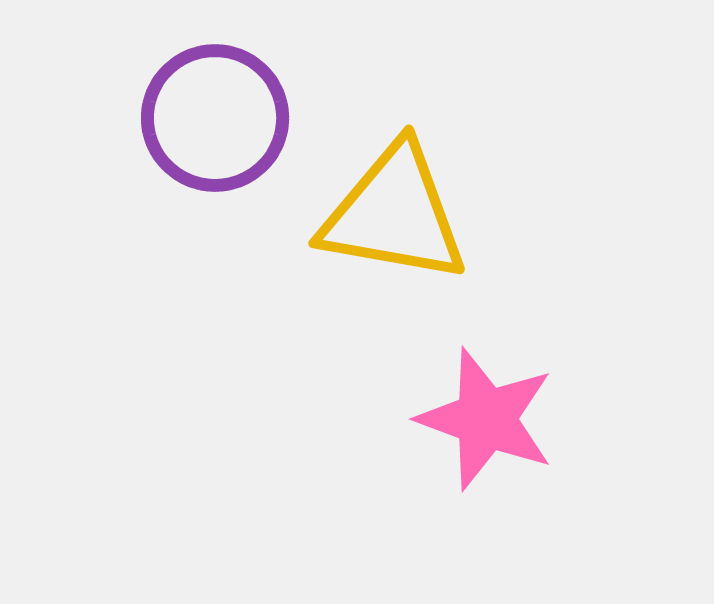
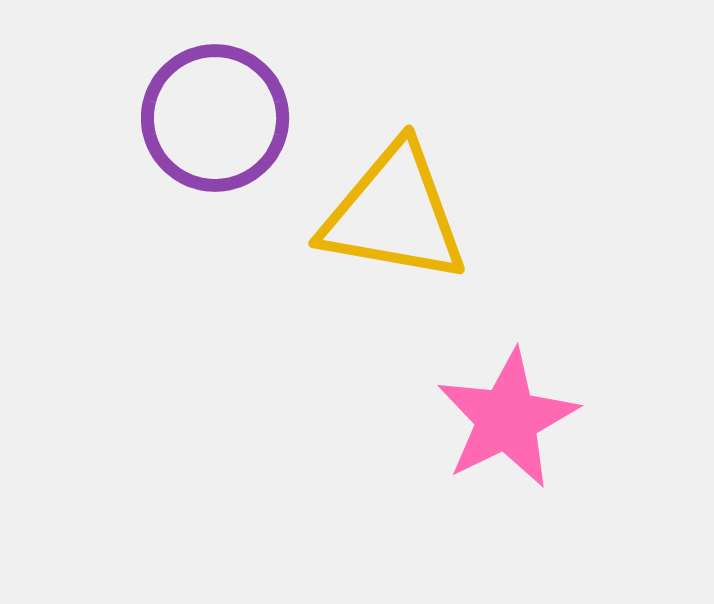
pink star: moved 21 px right; rotated 26 degrees clockwise
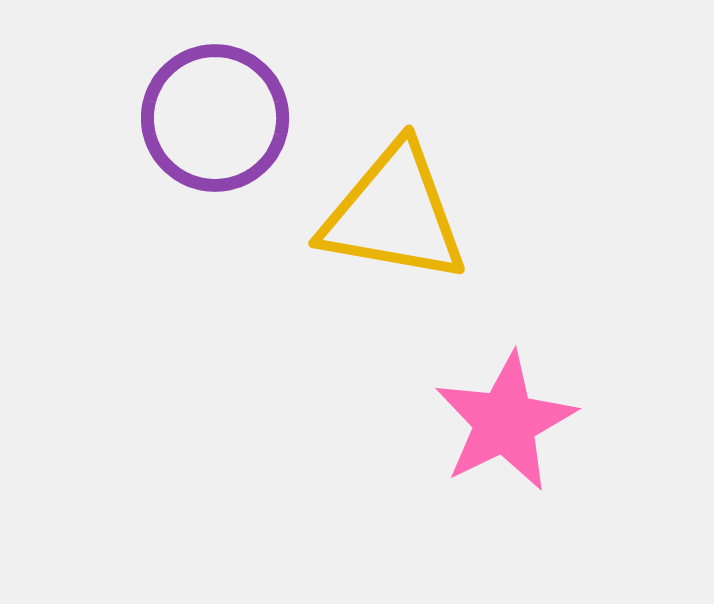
pink star: moved 2 px left, 3 px down
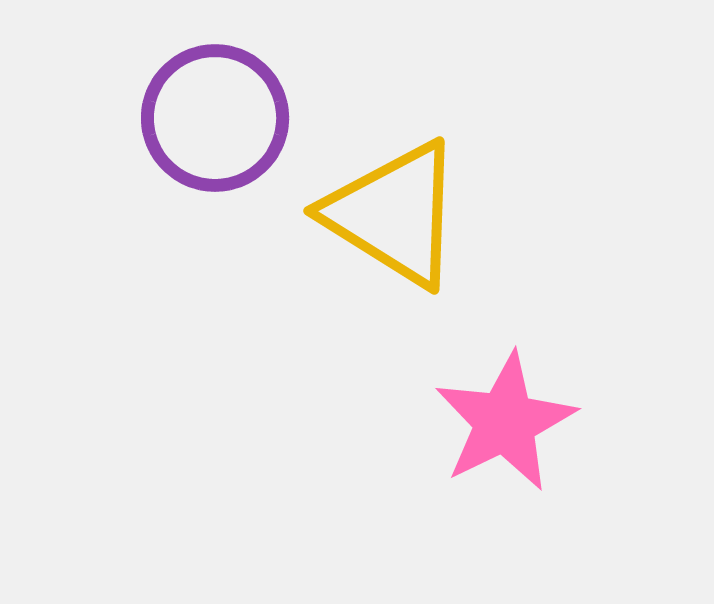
yellow triangle: rotated 22 degrees clockwise
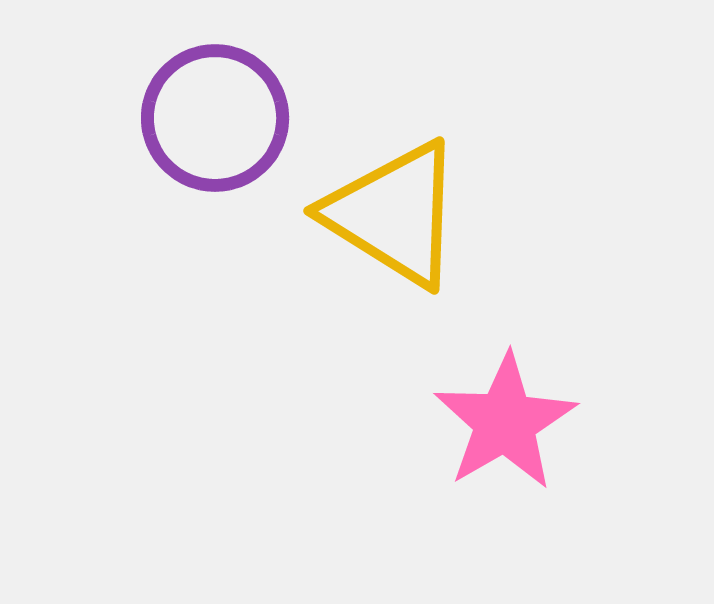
pink star: rotated 4 degrees counterclockwise
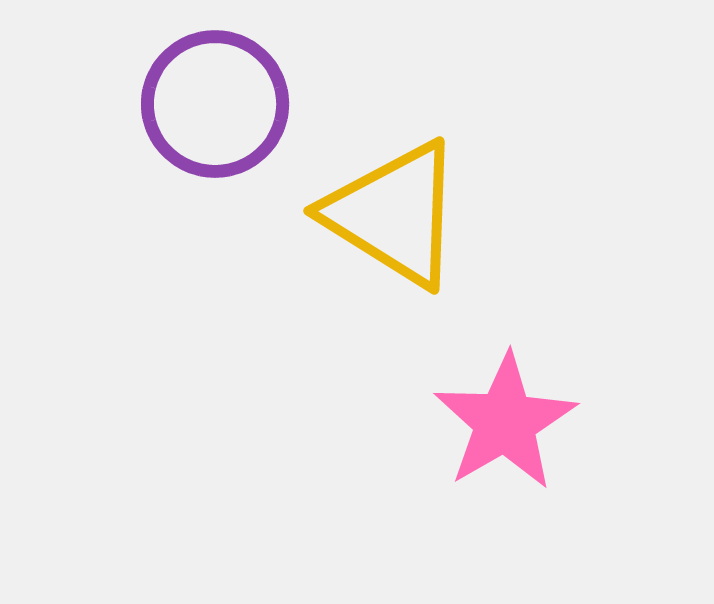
purple circle: moved 14 px up
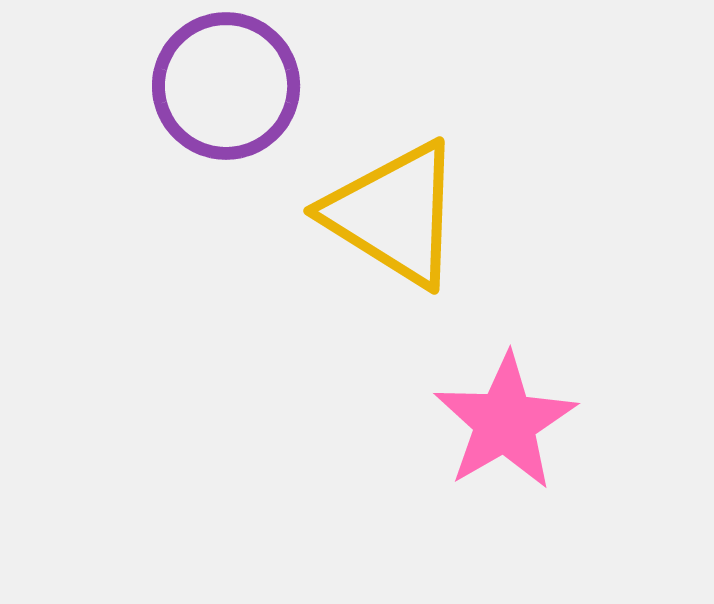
purple circle: moved 11 px right, 18 px up
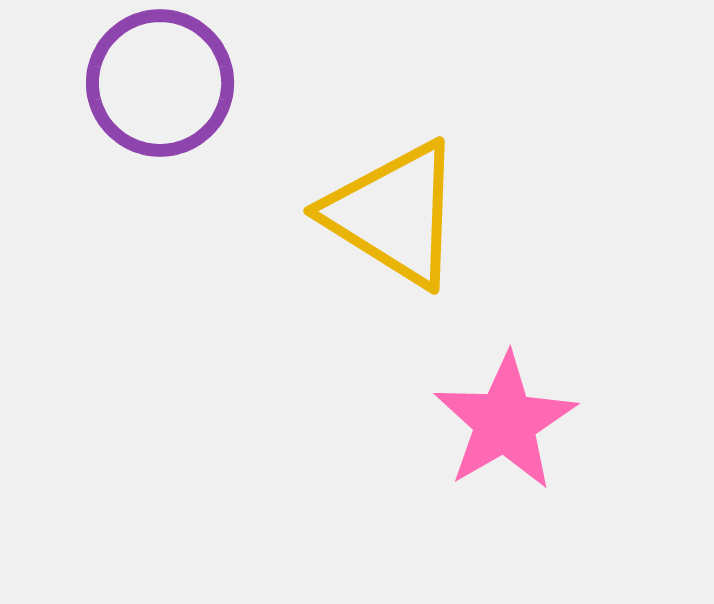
purple circle: moved 66 px left, 3 px up
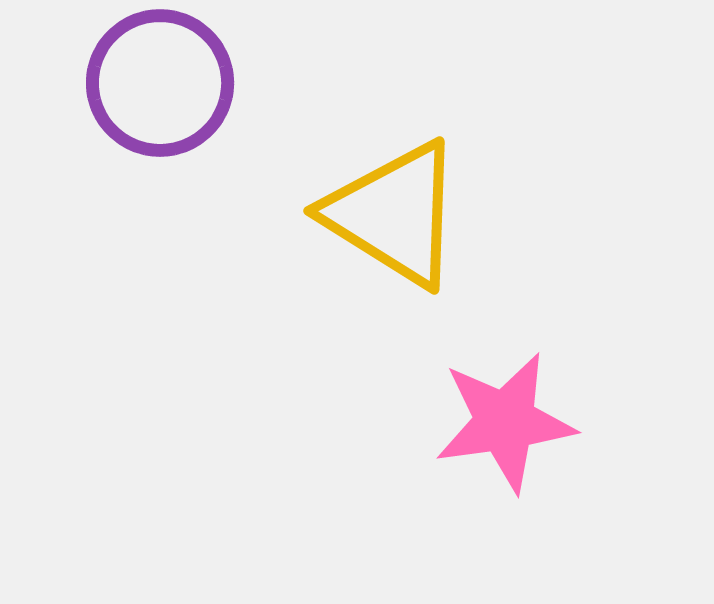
pink star: rotated 22 degrees clockwise
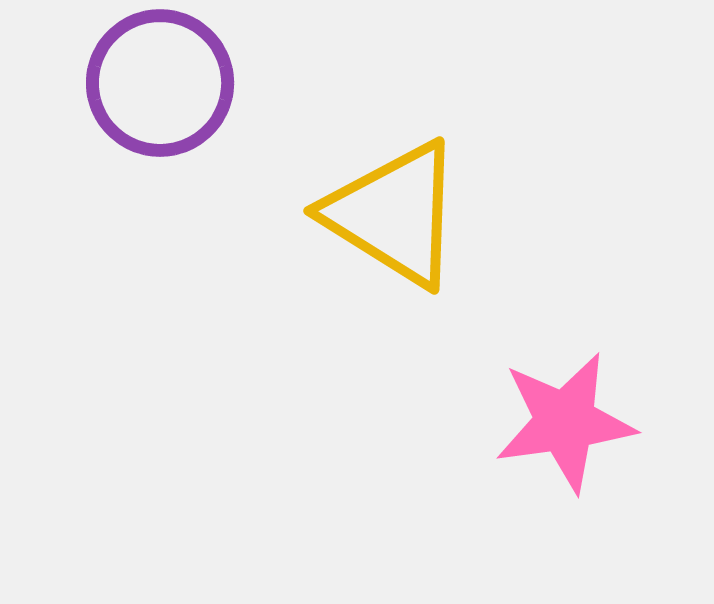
pink star: moved 60 px right
